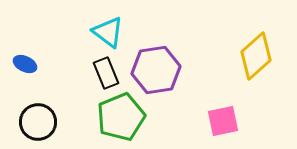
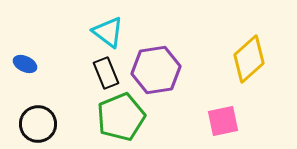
yellow diamond: moved 7 px left, 3 px down
black circle: moved 2 px down
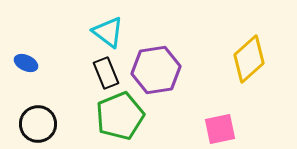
blue ellipse: moved 1 px right, 1 px up
green pentagon: moved 1 px left, 1 px up
pink square: moved 3 px left, 8 px down
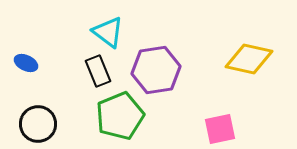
yellow diamond: rotated 54 degrees clockwise
black rectangle: moved 8 px left, 2 px up
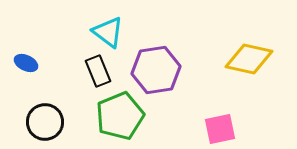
black circle: moved 7 px right, 2 px up
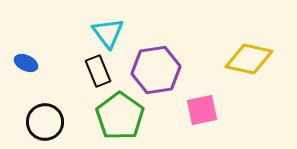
cyan triangle: moved 1 px down; rotated 16 degrees clockwise
green pentagon: rotated 15 degrees counterclockwise
pink square: moved 18 px left, 19 px up
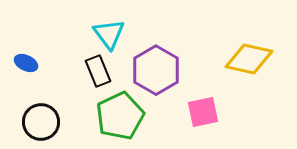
cyan triangle: moved 1 px right, 1 px down
purple hexagon: rotated 21 degrees counterclockwise
pink square: moved 1 px right, 2 px down
green pentagon: rotated 12 degrees clockwise
black circle: moved 4 px left
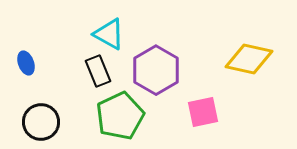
cyan triangle: rotated 24 degrees counterclockwise
blue ellipse: rotated 45 degrees clockwise
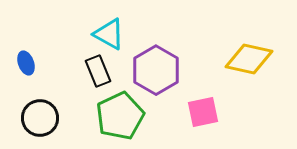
black circle: moved 1 px left, 4 px up
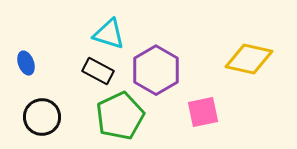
cyan triangle: rotated 12 degrees counterclockwise
black rectangle: rotated 40 degrees counterclockwise
black circle: moved 2 px right, 1 px up
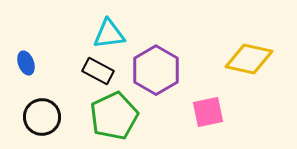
cyan triangle: rotated 24 degrees counterclockwise
pink square: moved 5 px right
green pentagon: moved 6 px left
